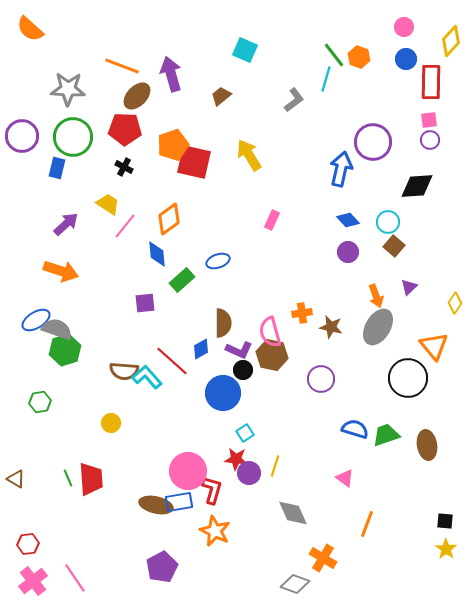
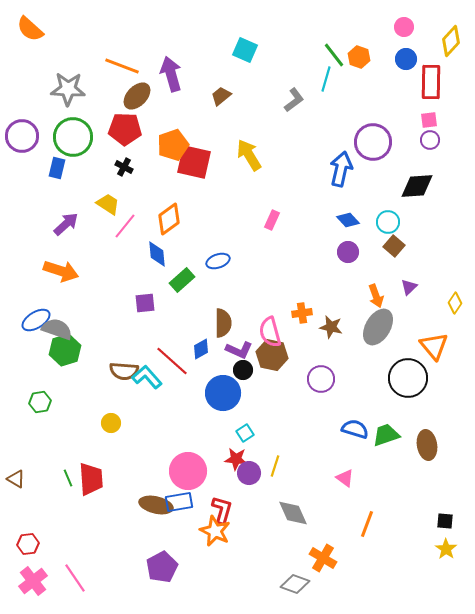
red L-shape at (212, 490): moved 10 px right, 20 px down
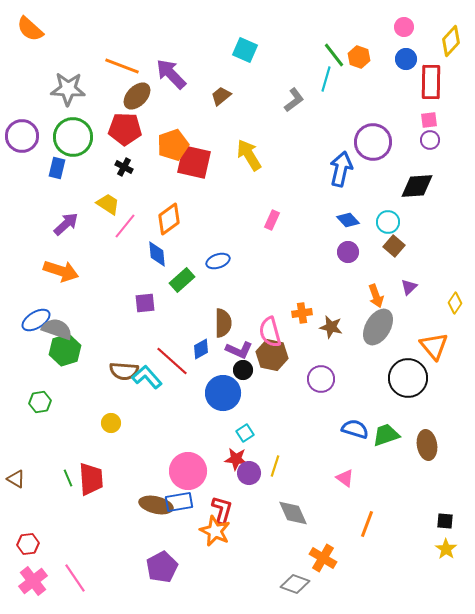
purple arrow at (171, 74): rotated 28 degrees counterclockwise
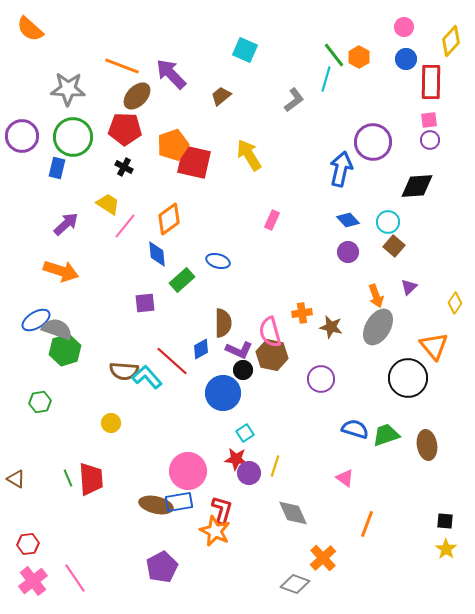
orange hexagon at (359, 57): rotated 10 degrees clockwise
blue ellipse at (218, 261): rotated 35 degrees clockwise
orange cross at (323, 558): rotated 16 degrees clockwise
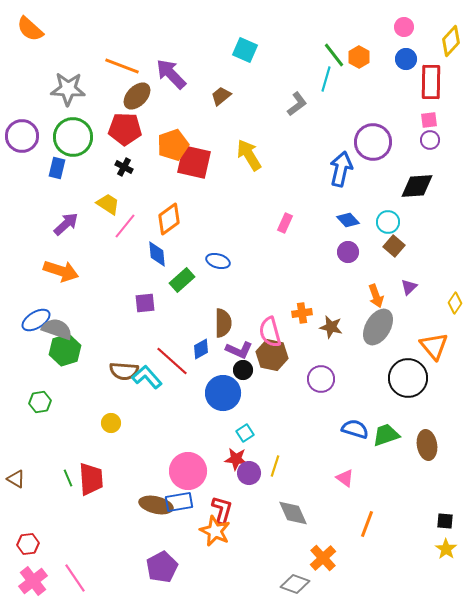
gray L-shape at (294, 100): moved 3 px right, 4 px down
pink rectangle at (272, 220): moved 13 px right, 3 px down
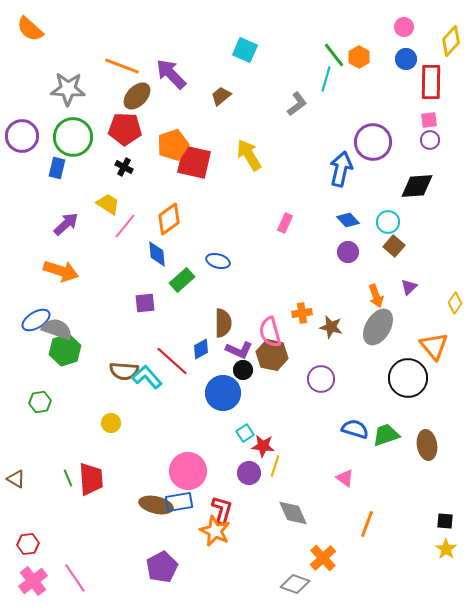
red star at (236, 459): moved 27 px right, 13 px up
